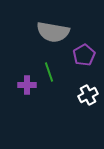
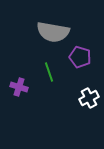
purple pentagon: moved 4 px left, 2 px down; rotated 25 degrees counterclockwise
purple cross: moved 8 px left, 2 px down; rotated 18 degrees clockwise
white cross: moved 1 px right, 3 px down
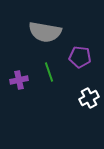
gray semicircle: moved 8 px left
purple pentagon: rotated 10 degrees counterclockwise
purple cross: moved 7 px up; rotated 30 degrees counterclockwise
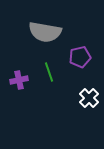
purple pentagon: rotated 20 degrees counterclockwise
white cross: rotated 18 degrees counterclockwise
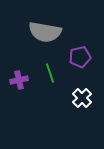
green line: moved 1 px right, 1 px down
white cross: moved 7 px left
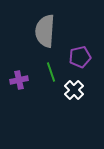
gray semicircle: moved 1 px up; rotated 84 degrees clockwise
green line: moved 1 px right, 1 px up
white cross: moved 8 px left, 8 px up
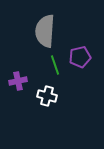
green line: moved 4 px right, 7 px up
purple cross: moved 1 px left, 1 px down
white cross: moved 27 px left, 6 px down; rotated 30 degrees counterclockwise
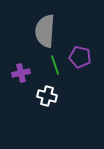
purple pentagon: rotated 25 degrees clockwise
purple cross: moved 3 px right, 8 px up
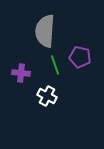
purple cross: rotated 18 degrees clockwise
white cross: rotated 12 degrees clockwise
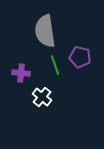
gray semicircle: rotated 12 degrees counterclockwise
white cross: moved 5 px left, 1 px down; rotated 12 degrees clockwise
